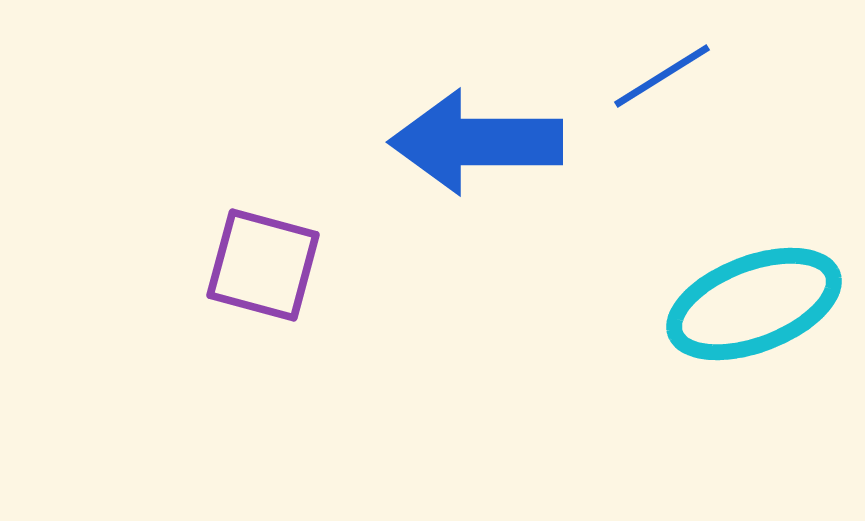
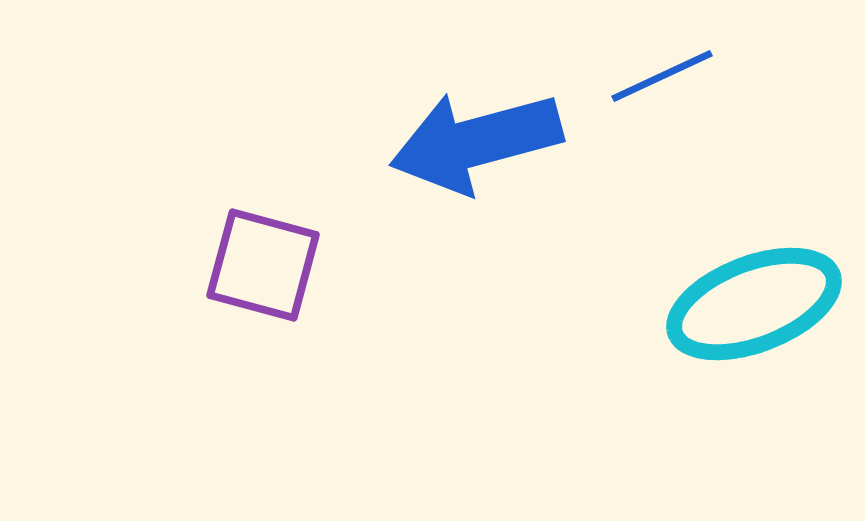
blue line: rotated 7 degrees clockwise
blue arrow: rotated 15 degrees counterclockwise
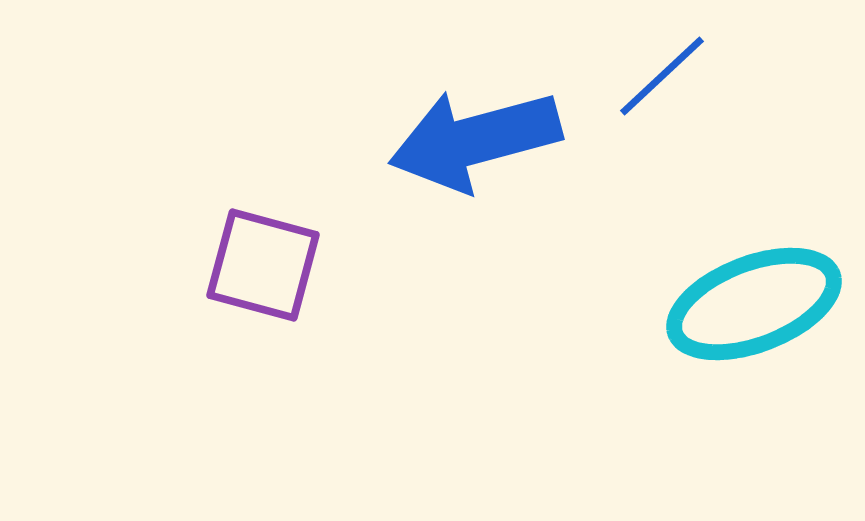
blue line: rotated 18 degrees counterclockwise
blue arrow: moved 1 px left, 2 px up
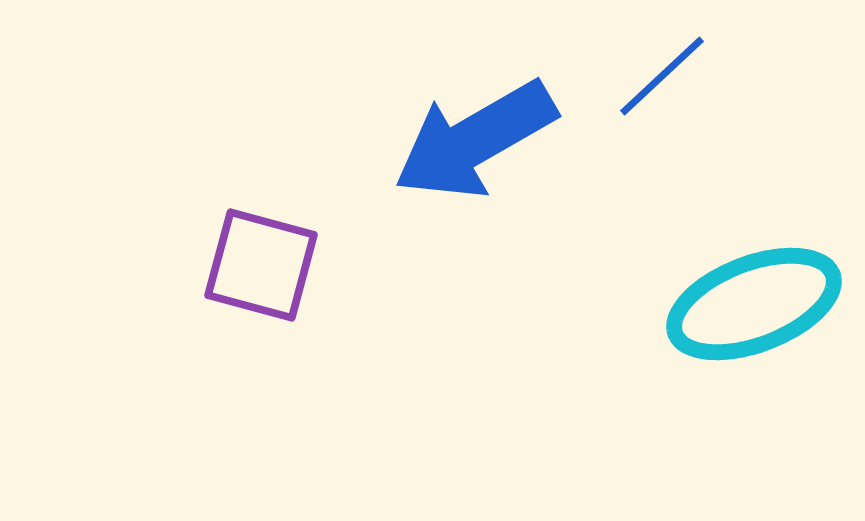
blue arrow: rotated 15 degrees counterclockwise
purple square: moved 2 px left
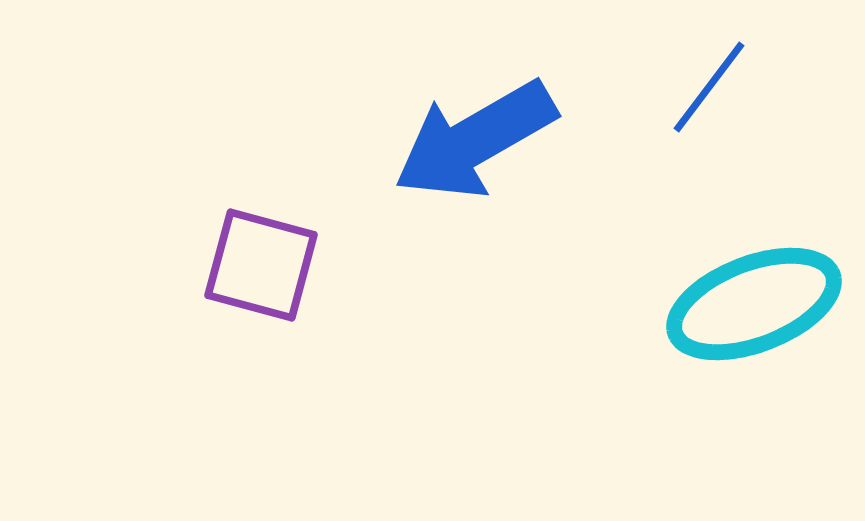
blue line: moved 47 px right, 11 px down; rotated 10 degrees counterclockwise
